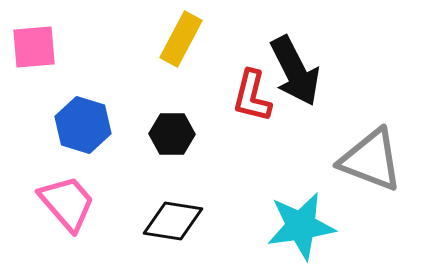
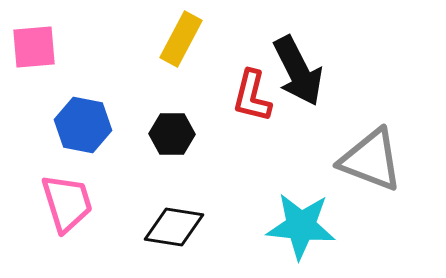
black arrow: moved 3 px right
blue hexagon: rotated 6 degrees counterclockwise
pink trapezoid: rotated 24 degrees clockwise
black diamond: moved 1 px right, 6 px down
cyan star: rotated 14 degrees clockwise
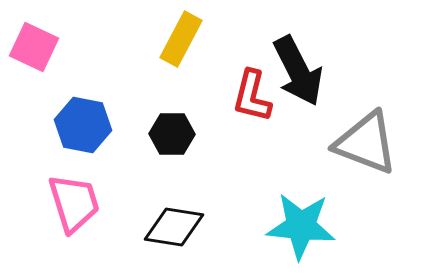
pink square: rotated 30 degrees clockwise
gray triangle: moved 5 px left, 17 px up
pink trapezoid: moved 7 px right
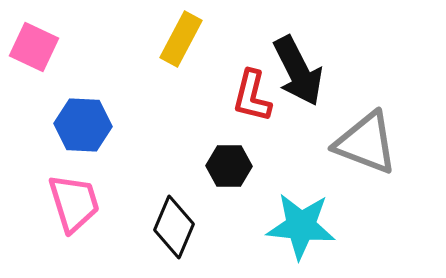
blue hexagon: rotated 8 degrees counterclockwise
black hexagon: moved 57 px right, 32 px down
black diamond: rotated 76 degrees counterclockwise
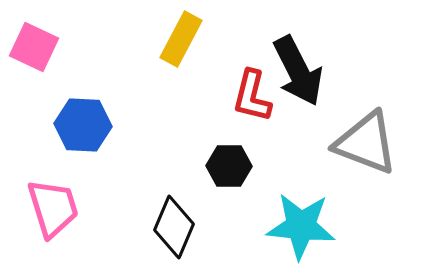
pink trapezoid: moved 21 px left, 5 px down
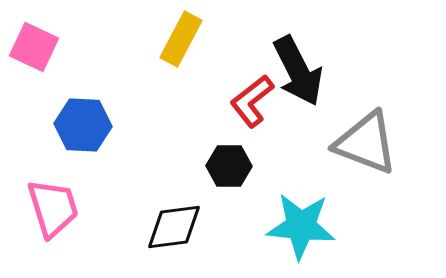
red L-shape: moved 5 px down; rotated 38 degrees clockwise
black diamond: rotated 60 degrees clockwise
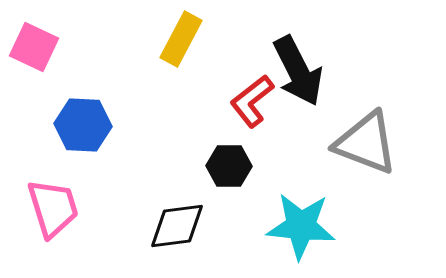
black diamond: moved 3 px right, 1 px up
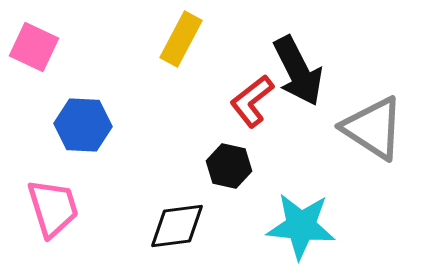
gray triangle: moved 7 px right, 15 px up; rotated 12 degrees clockwise
black hexagon: rotated 12 degrees clockwise
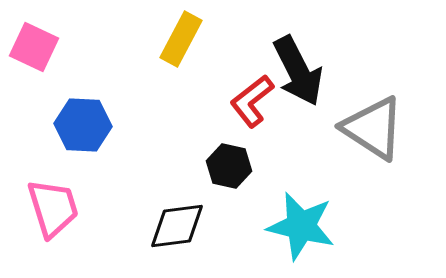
cyan star: rotated 8 degrees clockwise
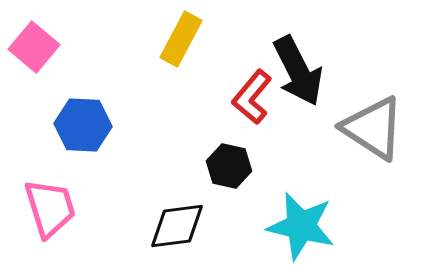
pink square: rotated 15 degrees clockwise
red L-shape: moved 4 px up; rotated 12 degrees counterclockwise
pink trapezoid: moved 3 px left
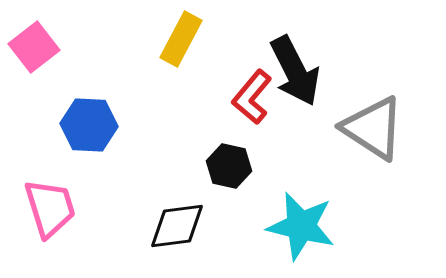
pink square: rotated 12 degrees clockwise
black arrow: moved 3 px left
blue hexagon: moved 6 px right
